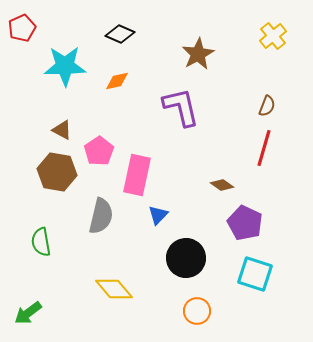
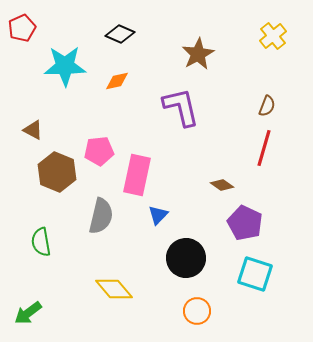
brown triangle: moved 29 px left
pink pentagon: rotated 28 degrees clockwise
brown hexagon: rotated 12 degrees clockwise
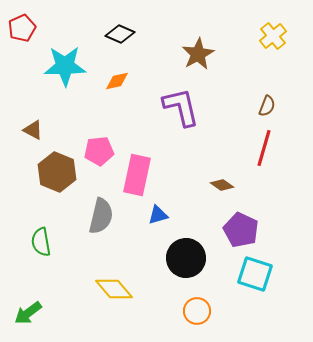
blue triangle: rotated 30 degrees clockwise
purple pentagon: moved 4 px left, 7 px down
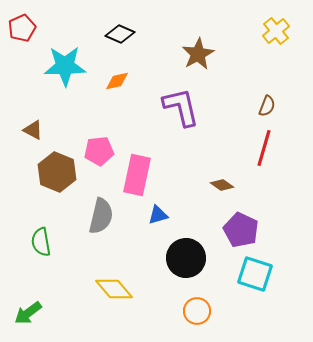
yellow cross: moved 3 px right, 5 px up
